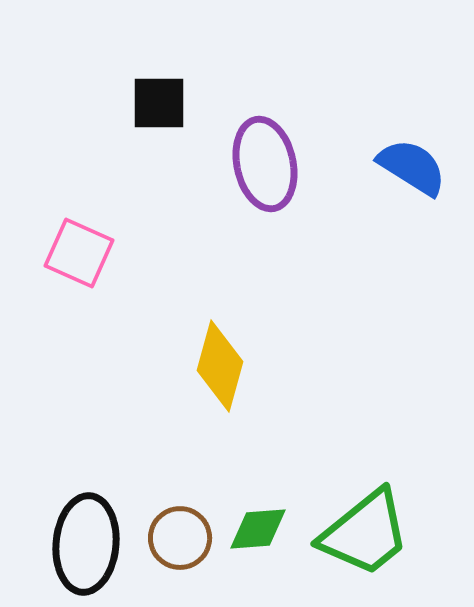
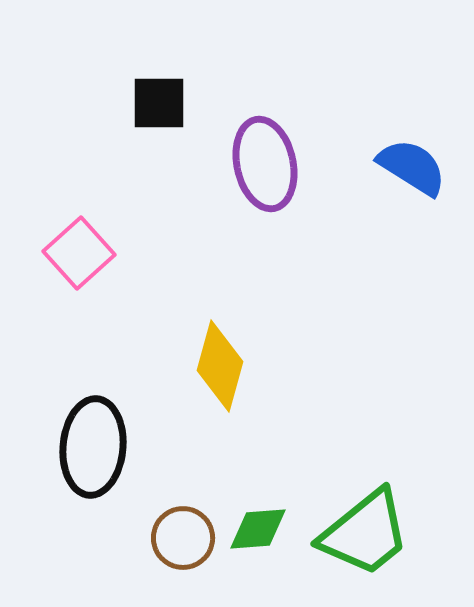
pink square: rotated 24 degrees clockwise
brown circle: moved 3 px right
black ellipse: moved 7 px right, 97 px up
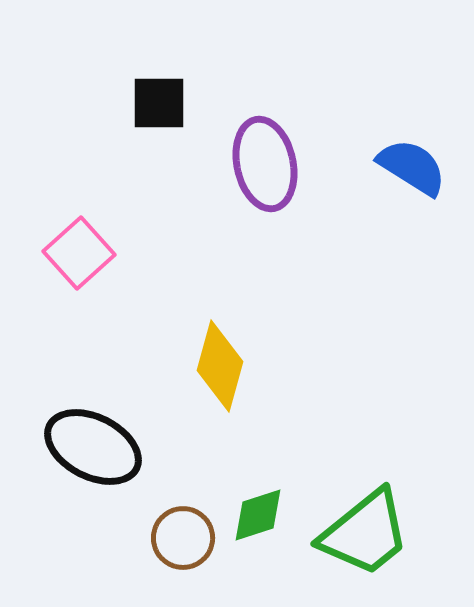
black ellipse: rotated 68 degrees counterclockwise
green diamond: moved 14 px up; rotated 14 degrees counterclockwise
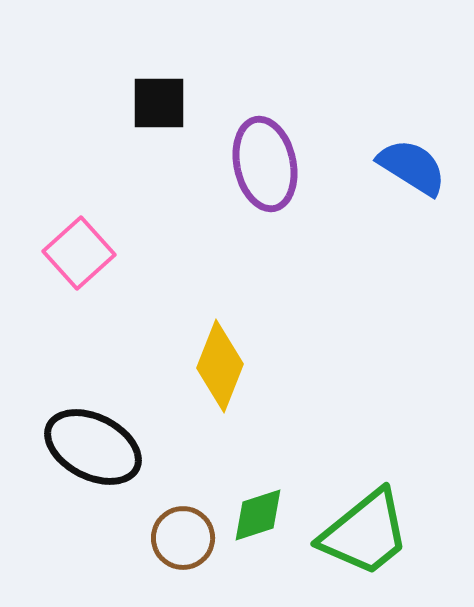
yellow diamond: rotated 6 degrees clockwise
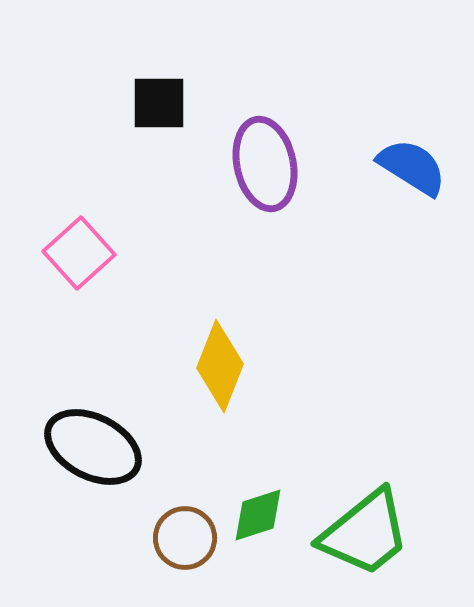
brown circle: moved 2 px right
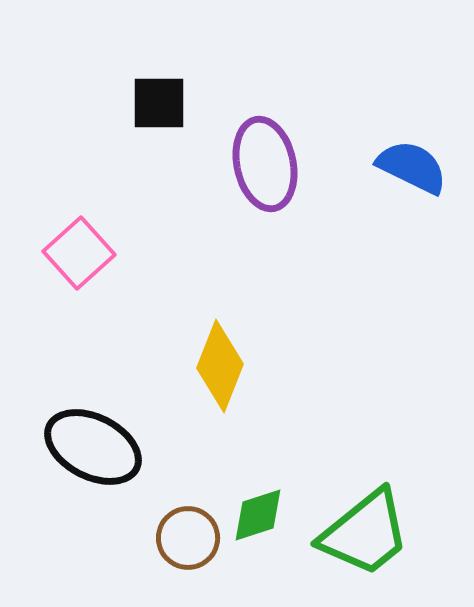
blue semicircle: rotated 6 degrees counterclockwise
brown circle: moved 3 px right
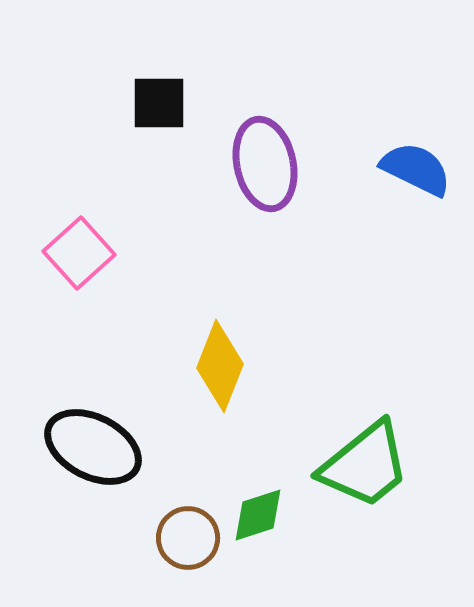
blue semicircle: moved 4 px right, 2 px down
green trapezoid: moved 68 px up
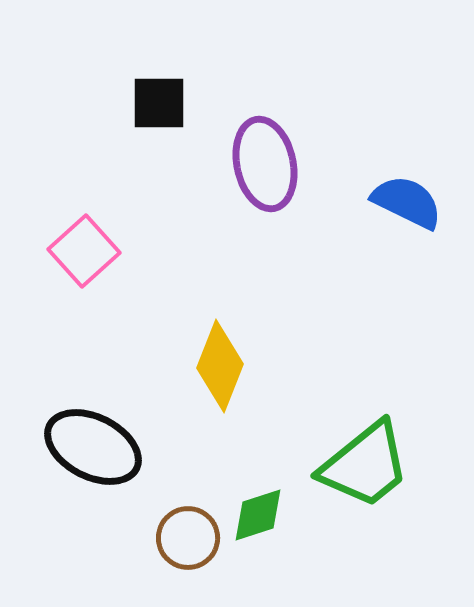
blue semicircle: moved 9 px left, 33 px down
pink square: moved 5 px right, 2 px up
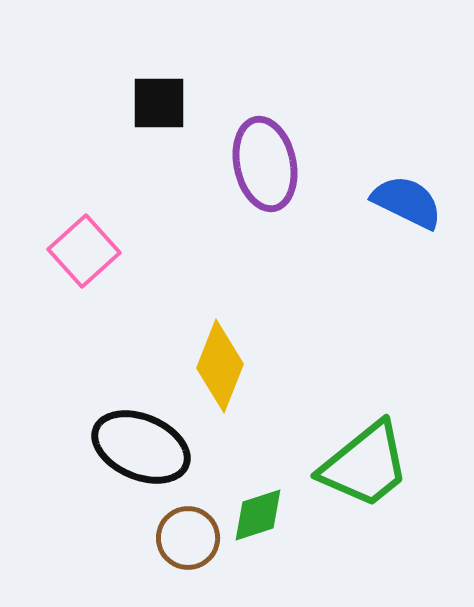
black ellipse: moved 48 px right; rotated 4 degrees counterclockwise
